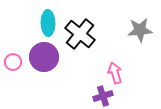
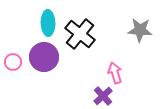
gray star: rotated 10 degrees clockwise
purple cross: rotated 24 degrees counterclockwise
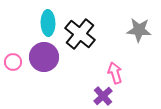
gray star: moved 1 px left
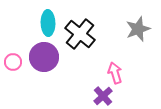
gray star: moved 1 px left, 1 px up; rotated 25 degrees counterclockwise
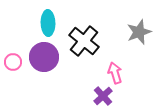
gray star: moved 1 px right, 3 px down
black cross: moved 4 px right, 7 px down
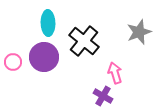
purple cross: rotated 18 degrees counterclockwise
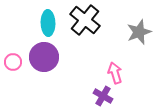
black cross: moved 1 px right, 21 px up
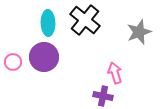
purple cross: rotated 18 degrees counterclockwise
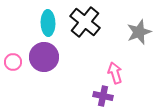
black cross: moved 2 px down
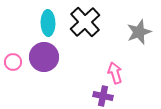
black cross: rotated 8 degrees clockwise
